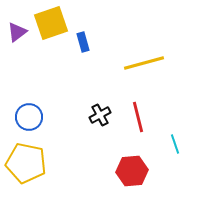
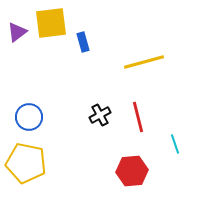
yellow square: rotated 12 degrees clockwise
yellow line: moved 1 px up
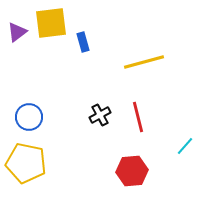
cyan line: moved 10 px right, 2 px down; rotated 60 degrees clockwise
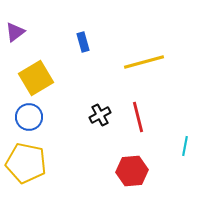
yellow square: moved 15 px left, 55 px down; rotated 24 degrees counterclockwise
purple triangle: moved 2 px left
cyan line: rotated 30 degrees counterclockwise
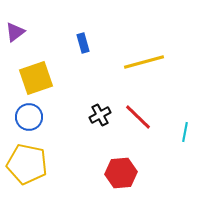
blue rectangle: moved 1 px down
yellow square: rotated 12 degrees clockwise
red line: rotated 32 degrees counterclockwise
cyan line: moved 14 px up
yellow pentagon: moved 1 px right, 1 px down
red hexagon: moved 11 px left, 2 px down
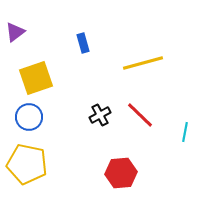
yellow line: moved 1 px left, 1 px down
red line: moved 2 px right, 2 px up
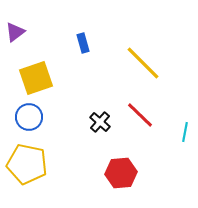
yellow line: rotated 60 degrees clockwise
black cross: moved 7 px down; rotated 20 degrees counterclockwise
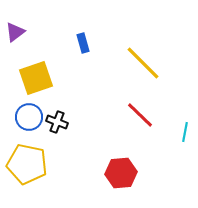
black cross: moved 43 px left; rotated 20 degrees counterclockwise
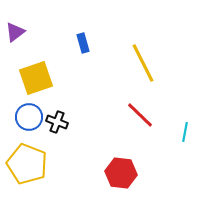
yellow line: rotated 18 degrees clockwise
yellow pentagon: rotated 9 degrees clockwise
red hexagon: rotated 12 degrees clockwise
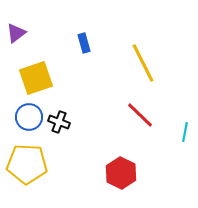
purple triangle: moved 1 px right, 1 px down
blue rectangle: moved 1 px right
black cross: moved 2 px right
yellow pentagon: rotated 18 degrees counterclockwise
red hexagon: rotated 20 degrees clockwise
